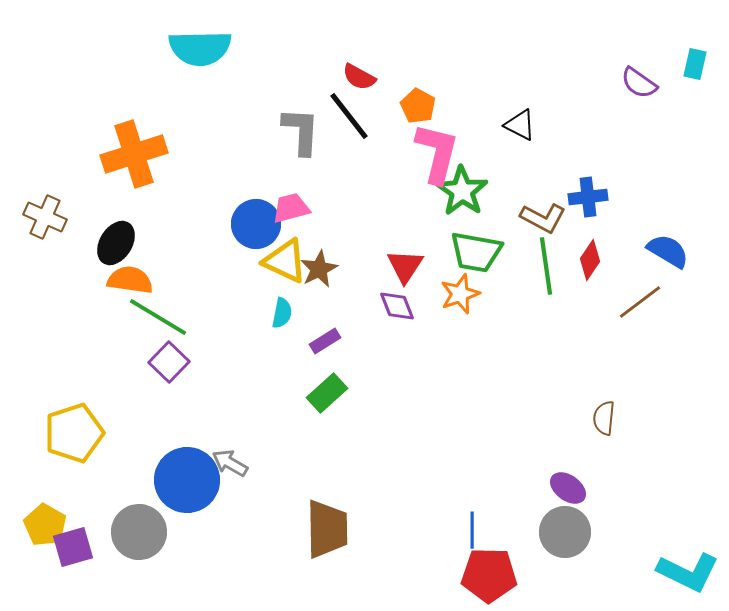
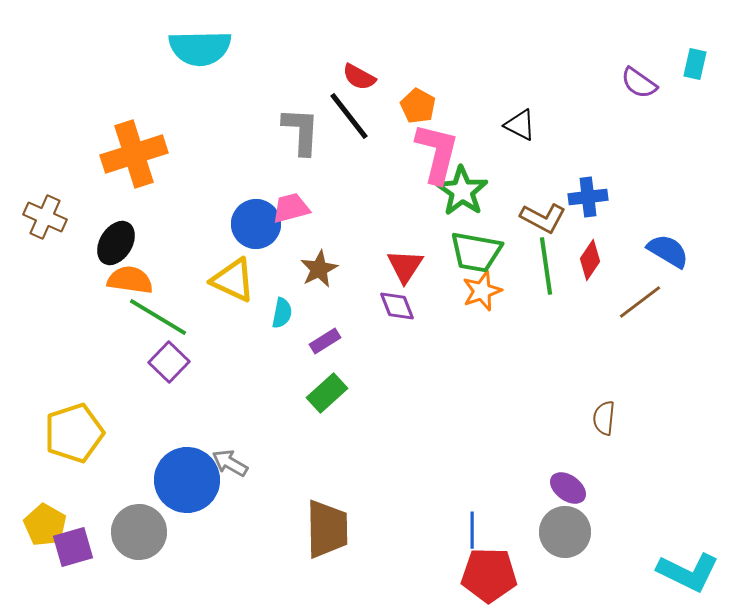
yellow triangle at (285, 261): moved 52 px left, 19 px down
orange star at (460, 294): moved 22 px right, 3 px up
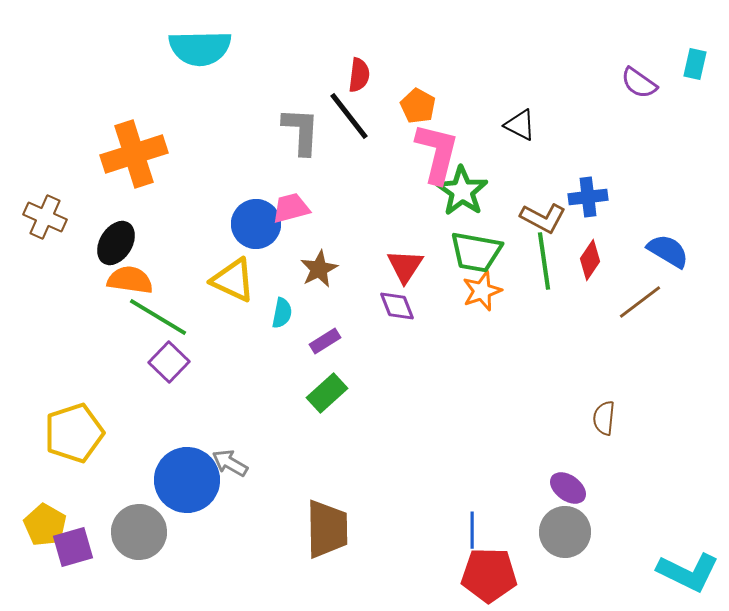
red semicircle at (359, 77): moved 2 px up; rotated 112 degrees counterclockwise
green line at (546, 266): moved 2 px left, 5 px up
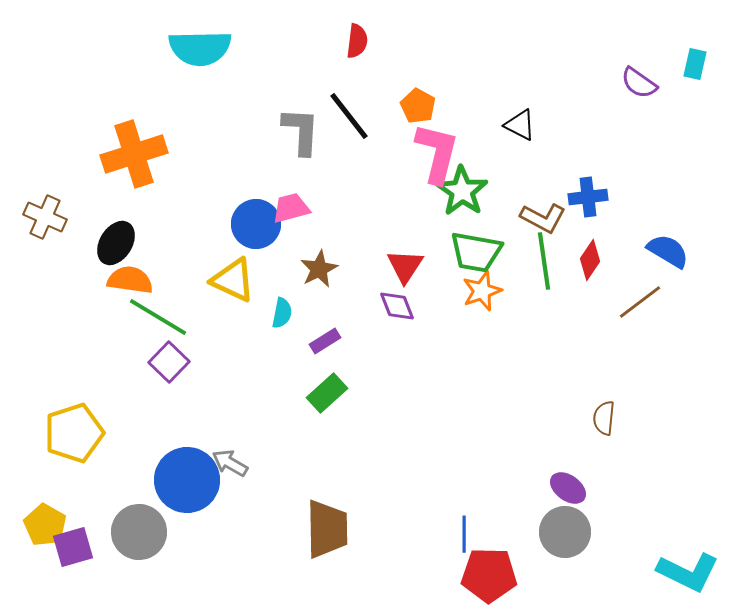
red semicircle at (359, 75): moved 2 px left, 34 px up
blue line at (472, 530): moved 8 px left, 4 px down
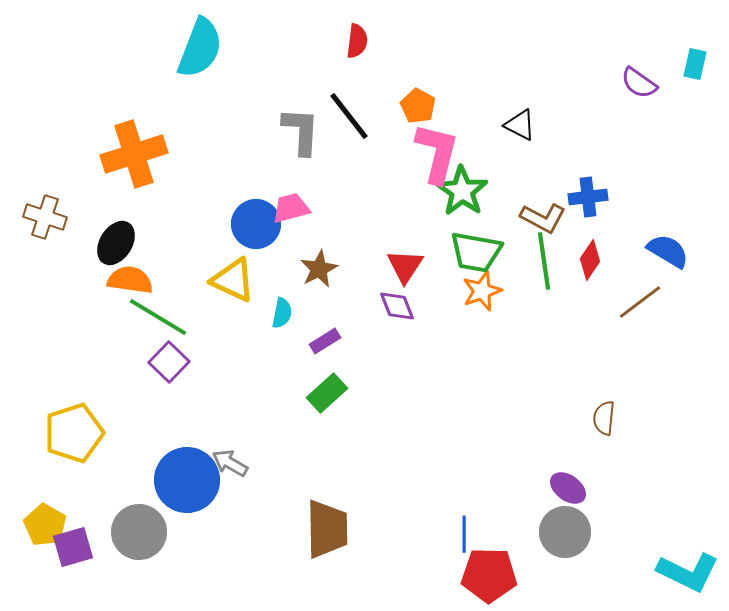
cyan semicircle at (200, 48): rotated 68 degrees counterclockwise
brown cross at (45, 217): rotated 6 degrees counterclockwise
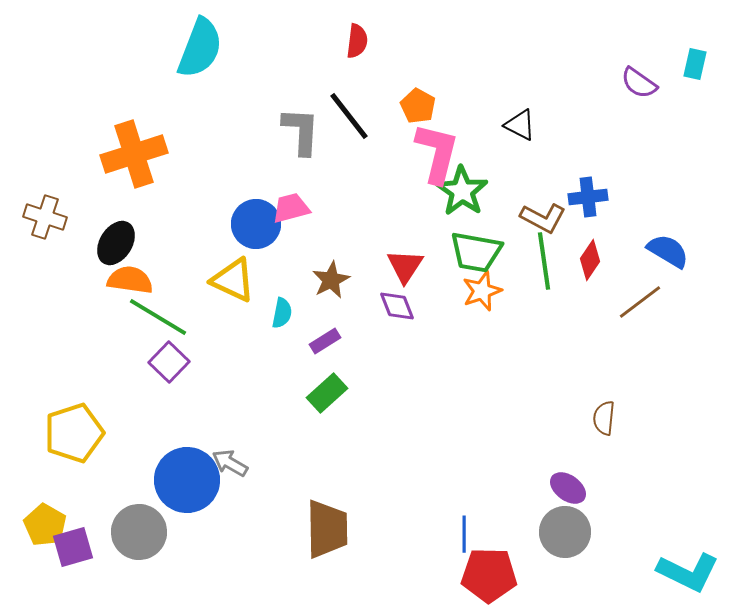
brown star at (319, 269): moved 12 px right, 11 px down
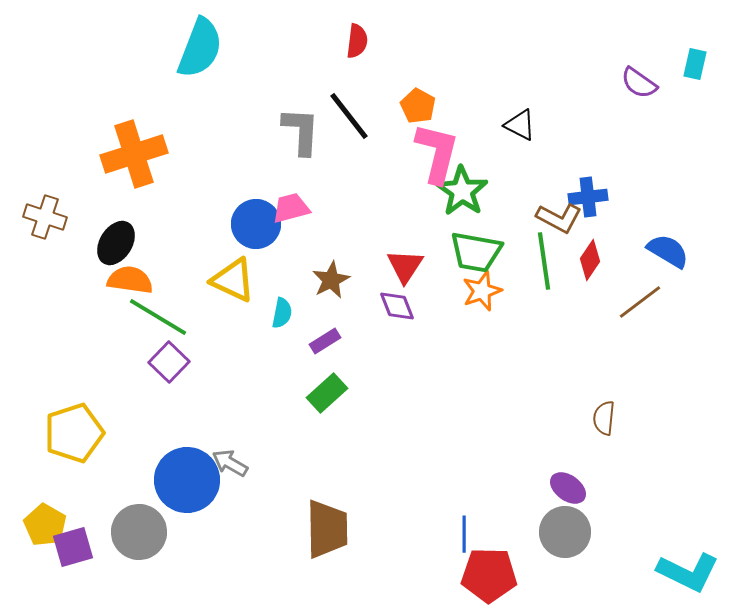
brown L-shape at (543, 218): moved 16 px right
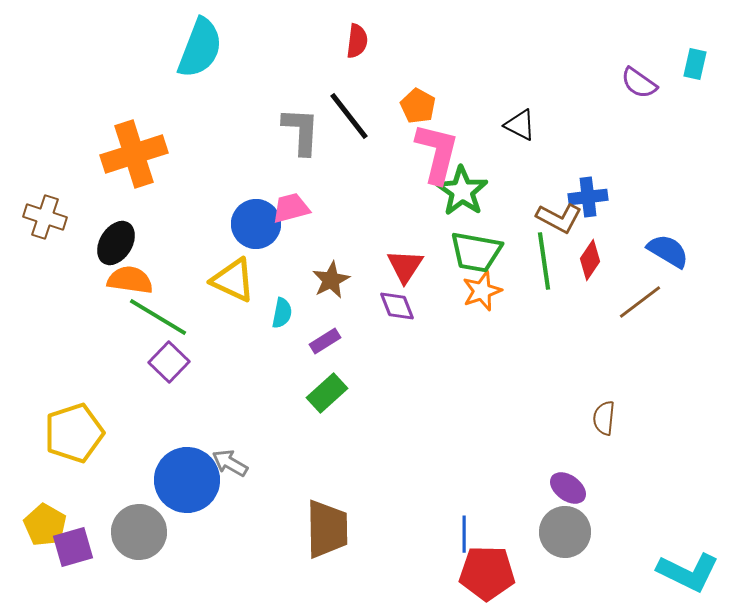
red pentagon at (489, 575): moved 2 px left, 2 px up
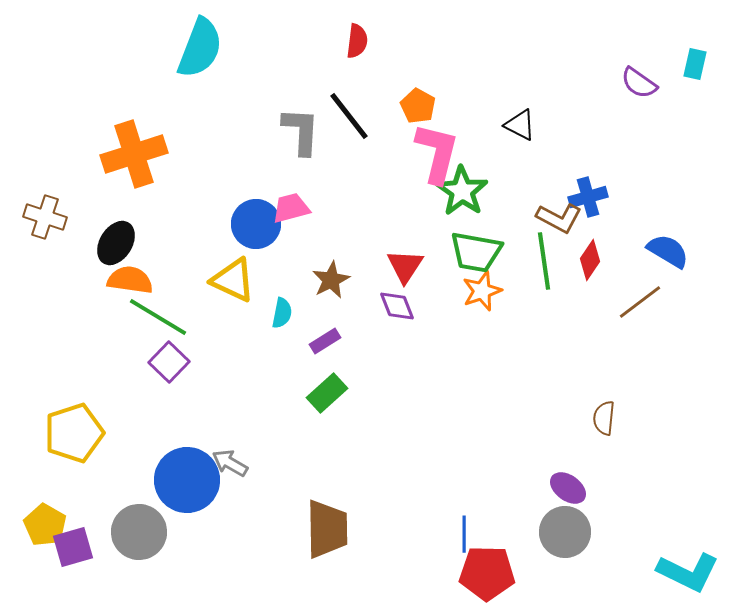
blue cross at (588, 197): rotated 9 degrees counterclockwise
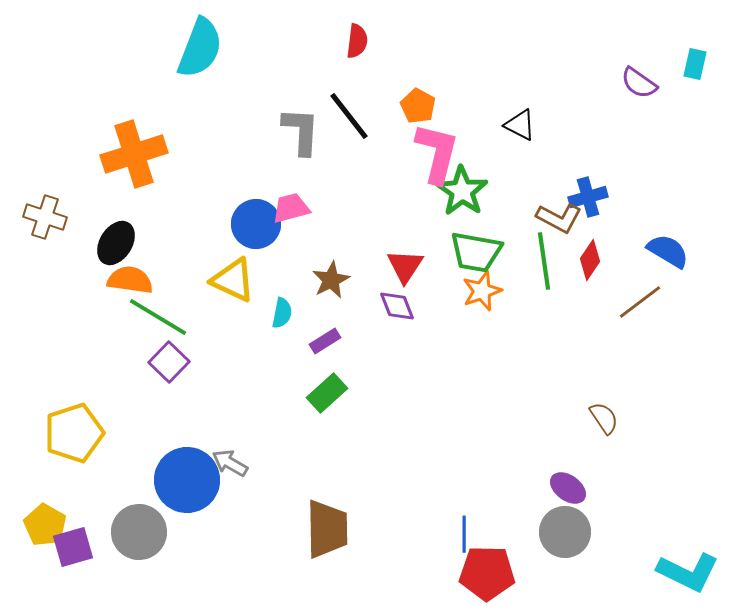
brown semicircle at (604, 418): rotated 140 degrees clockwise
